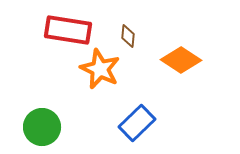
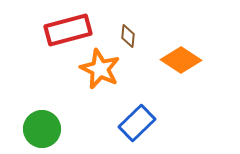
red rectangle: rotated 24 degrees counterclockwise
green circle: moved 2 px down
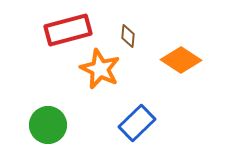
green circle: moved 6 px right, 4 px up
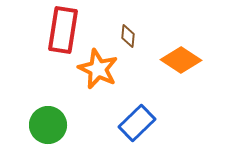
red rectangle: moved 5 px left; rotated 66 degrees counterclockwise
orange star: moved 2 px left
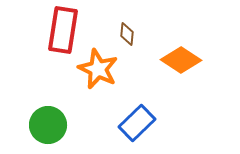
brown diamond: moved 1 px left, 2 px up
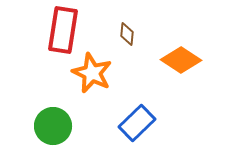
orange star: moved 6 px left, 4 px down
green circle: moved 5 px right, 1 px down
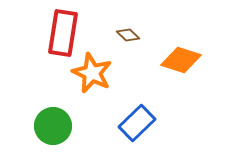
red rectangle: moved 3 px down
brown diamond: moved 1 px right, 1 px down; rotated 50 degrees counterclockwise
orange diamond: rotated 15 degrees counterclockwise
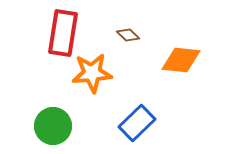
orange diamond: rotated 12 degrees counterclockwise
orange star: rotated 30 degrees counterclockwise
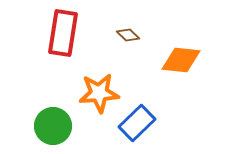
orange star: moved 7 px right, 20 px down
